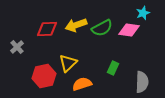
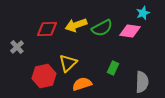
pink diamond: moved 1 px right, 1 px down
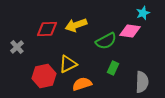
green semicircle: moved 4 px right, 13 px down
yellow triangle: moved 1 px down; rotated 18 degrees clockwise
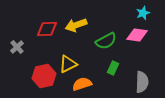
pink diamond: moved 7 px right, 4 px down
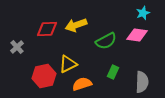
green rectangle: moved 4 px down
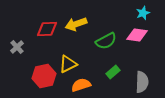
yellow arrow: moved 1 px up
green rectangle: rotated 24 degrees clockwise
orange semicircle: moved 1 px left, 1 px down
